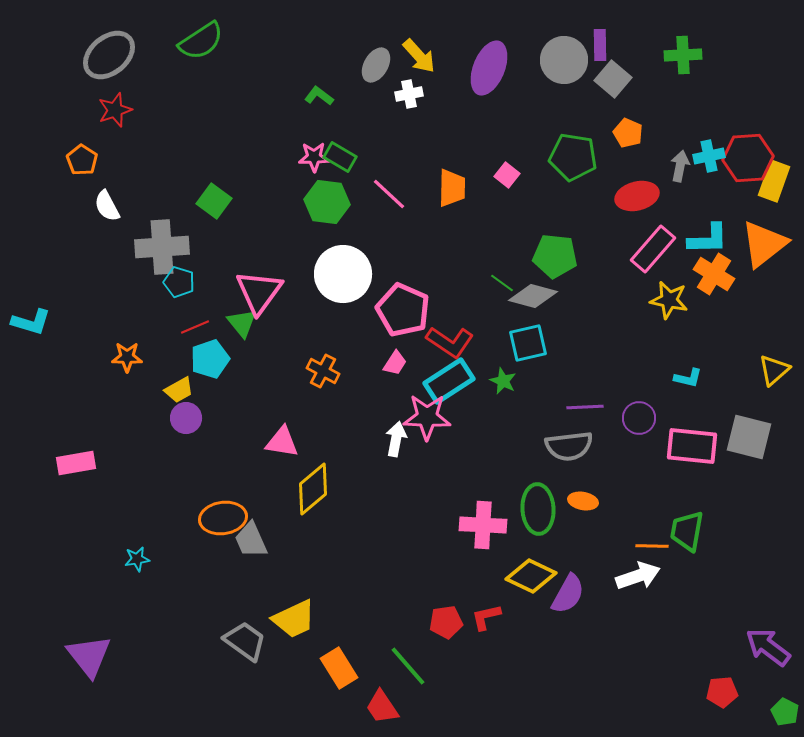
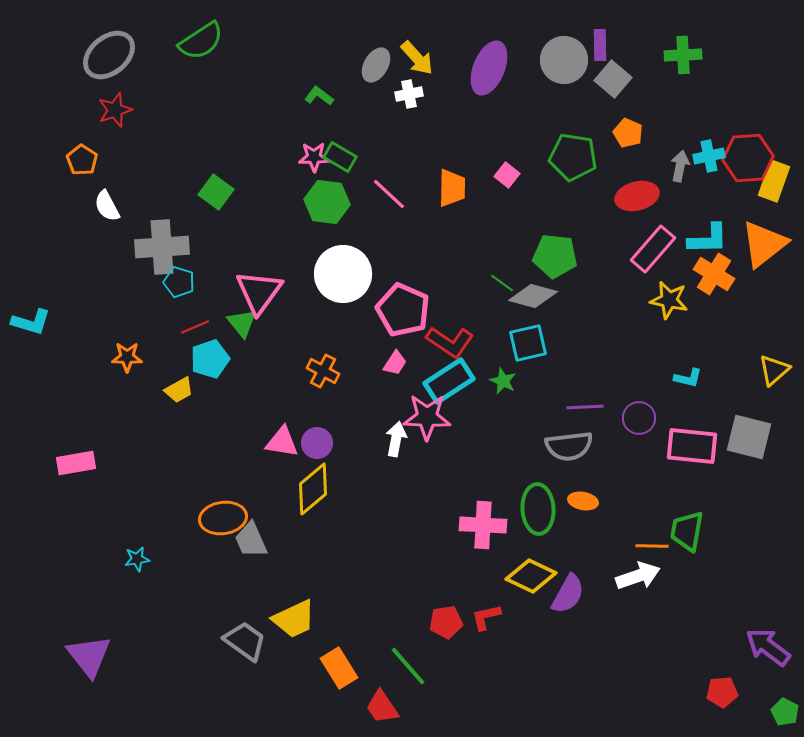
yellow arrow at (419, 56): moved 2 px left, 2 px down
green square at (214, 201): moved 2 px right, 9 px up
purple circle at (186, 418): moved 131 px right, 25 px down
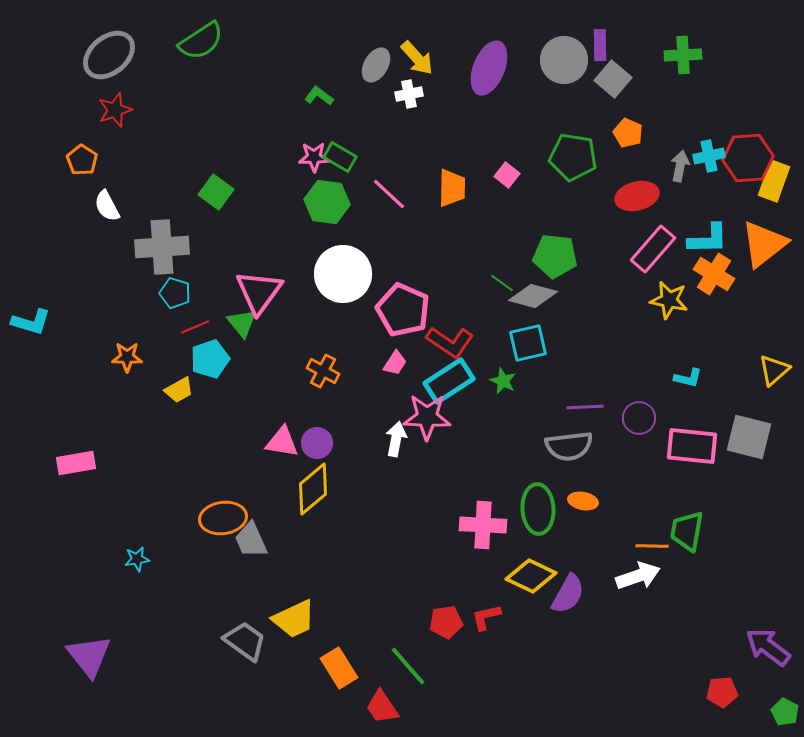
cyan pentagon at (179, 282): moved 4 px left, 11 px down
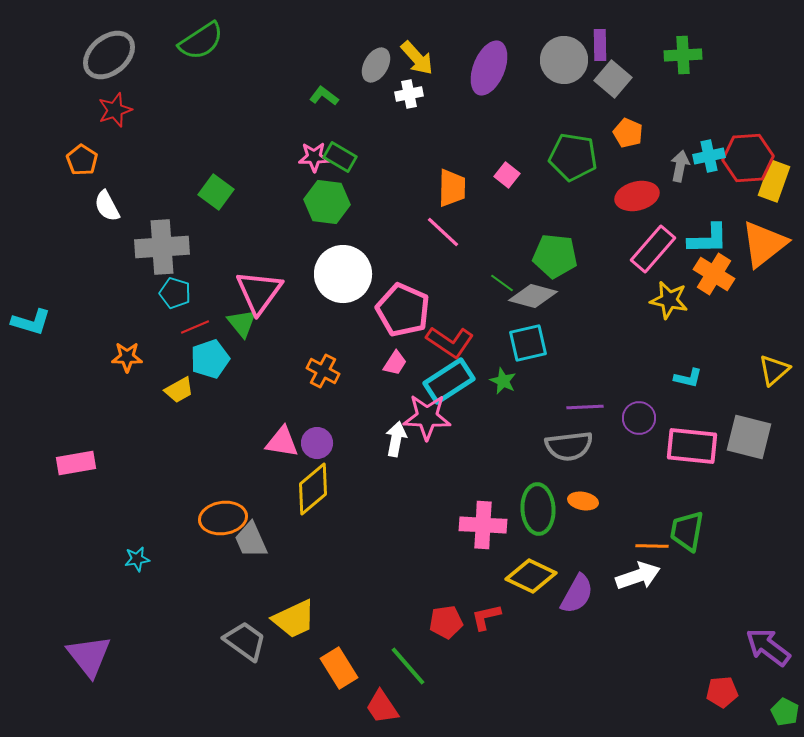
green L-shape at (319, 96): moved 5 px right
pink line at (389, 194): moved 54 px right, 38 px down
purple semicircle at (568, 594): moved 9 px right
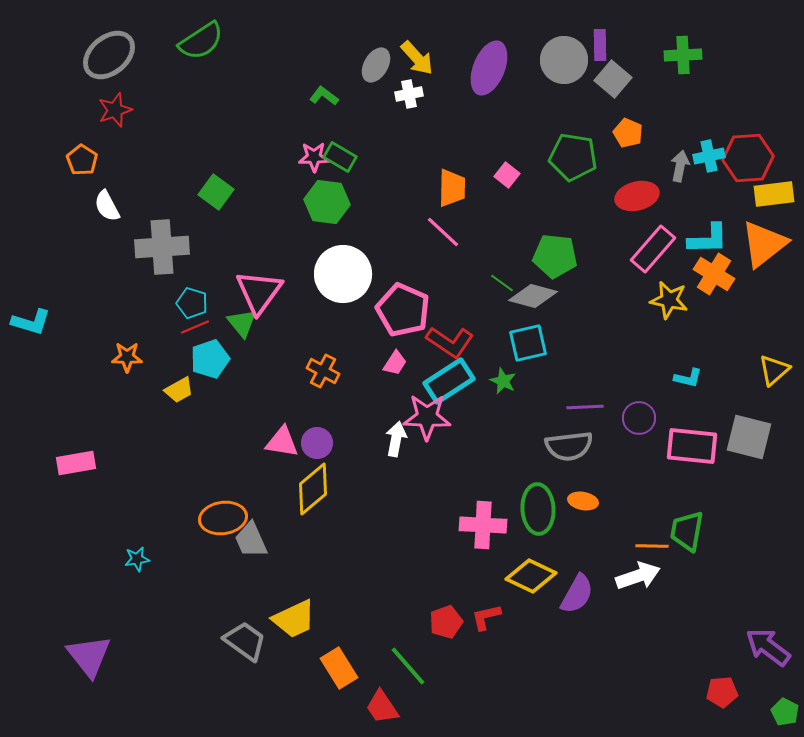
yellow rectangle at (774, 181): moved 13 px down; rotated 63 degrees clockwise
cyan pentagon at (175, 293): moved 17 px right, 10 px down
red pentagon at (446, 622): rotated 12 degrees counterclockwise
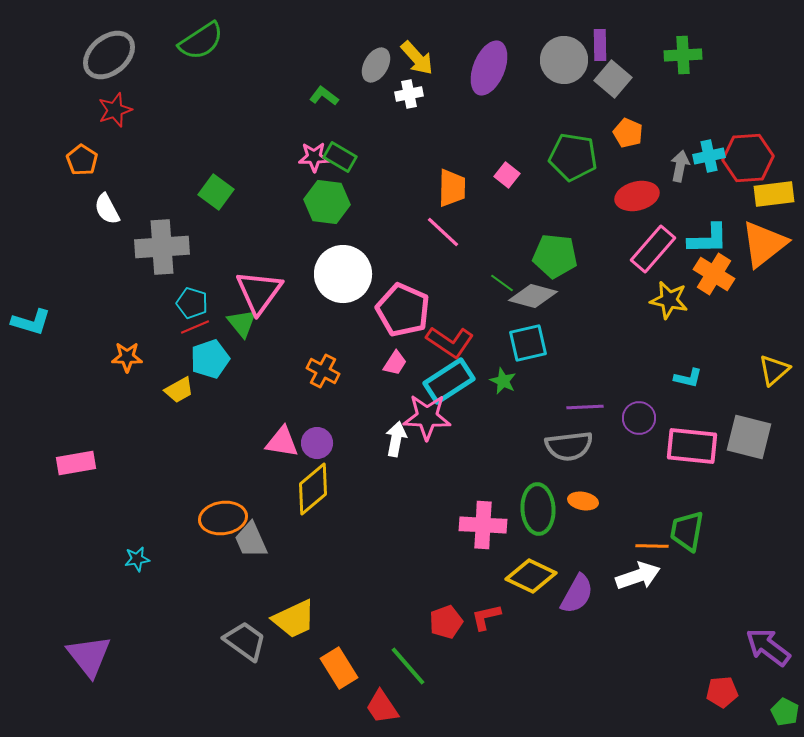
white semicircle at (107, 206): moved 3 px down
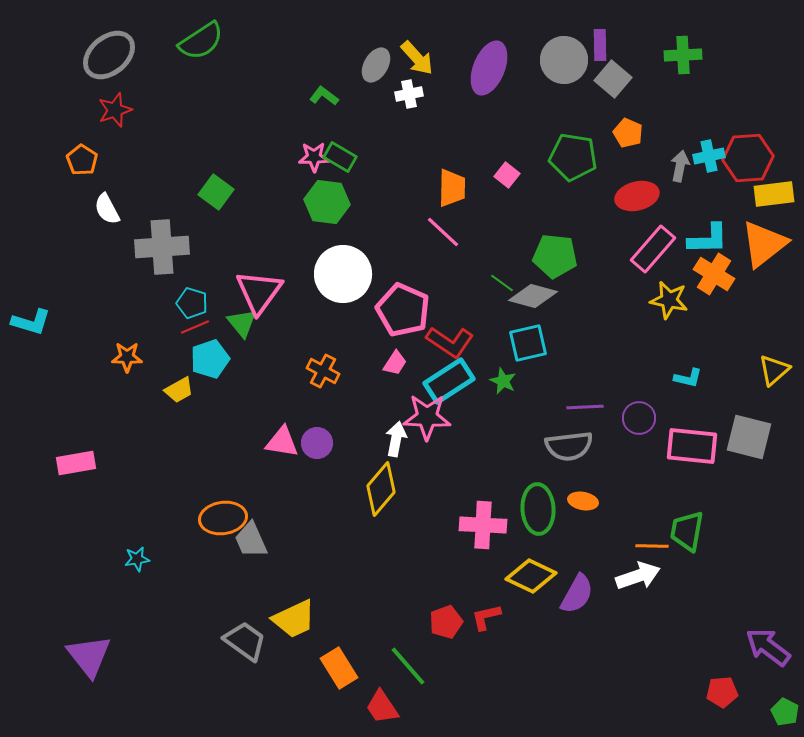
yellow diamond at (313, 489): moved 68 px right; rotated 10 degrees counterclockwise
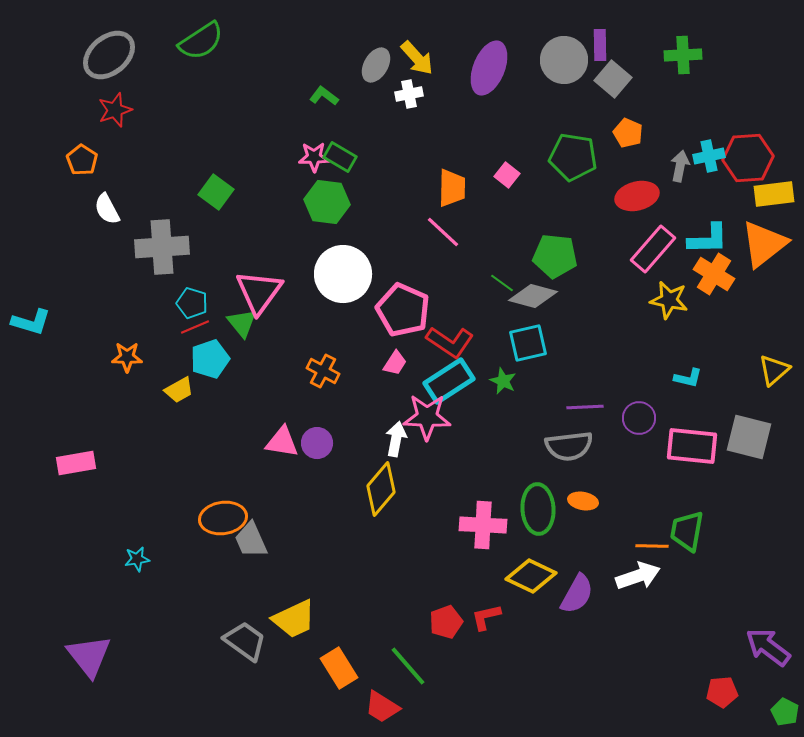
red trapezoid at (382, 707): rotated 24 degrees counterclockwise
